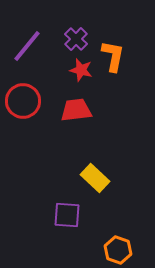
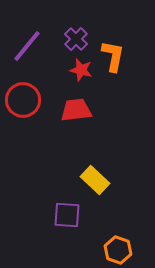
red circle: moved 1 px up
yellow rectangle: moved 2 px down
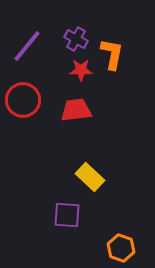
purple cross: rotated 15 degrees counterclockwise
orange L-shape: moved 1 px left, 2 px up
red star: rotated 15 degrees counterclockwise
yellow rectangle: moved 5 px left, 3 px up
orange hexagon: moved 3 px right, 2 px up
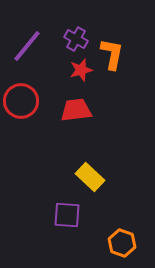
red star: rotated 15 degrees counterclockwise
red circle: moved 2 px left, 1 px down
orange hexagon: moved 1 px right, 5 px up
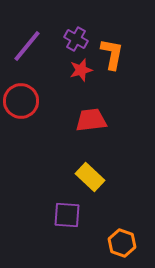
red trapezoid: moved 15 px right, 10 px down
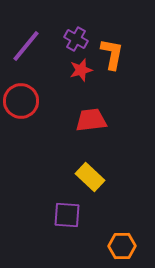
purple line: moved 1 px left
orange hexagon: moved 3 px down; rotated 20 degrees counterclockwise
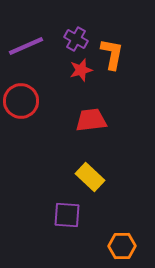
purple line: rotated 27 degrees clockwise
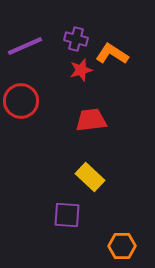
purple cross: rotated 15 degrees counterclockwise
purple line: moved 1 px left
orange L-shape: rotated 68 degrees counterclockwise
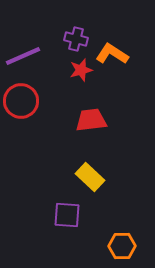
purple line: moved 2 px left, 10 px down
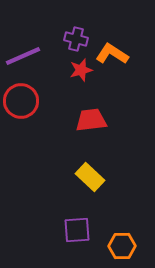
purple square: moved 10 px right, 15 px down; rotated 8 degrees counterclockwise
